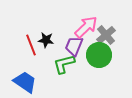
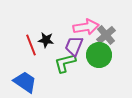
pink arrow: rotated 35 degrees clockwise
green L-shape: moved 1 px right, 1 px up
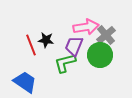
green circle: moved 1 px right
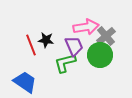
gray cross: moved 1 px down
purple trapezoid: rotated 135 degrees clockwise
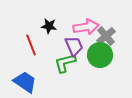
black star: moved 3 px right, 14 px up
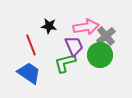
blue trapezoid: moved 4 px right, 9 px up
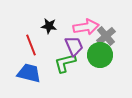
blue trapezoid: rotated 20 degrees counterclockwise
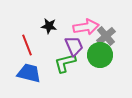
red line: moved 4 px left
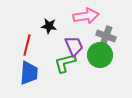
pink arrow: moved 11 px up
gray cross: rotated 30 degrees counterclockwise
red line: rotated 35 degrees clockwise
blue trapezoid: rotated 80 degrees clockwise
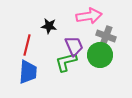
pink arrow: moved 3 px right
green L-shape: moved 1 px right, 1 px up
blue trapezoid: moved 1 px left, 1 px up
